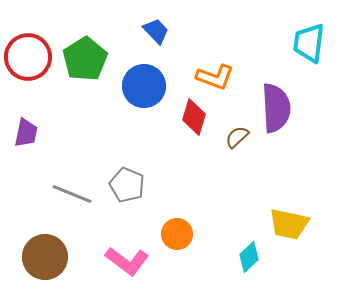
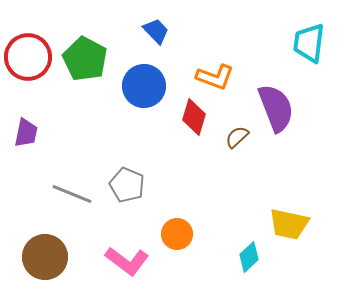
green pentagon: rotated 12 degrees counterclockwise
purple semicircle: rotated 18 degrees counterclockwise
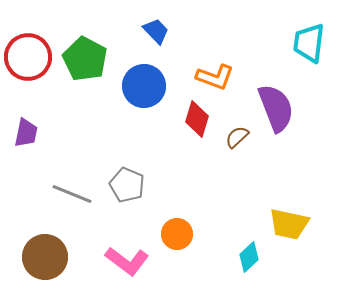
red diamond: moved 3 px right, 2 px down
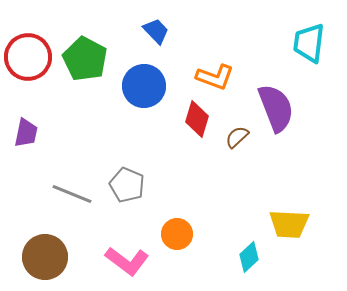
yellow trapezoid: rotated 9 degrees counterclockwise
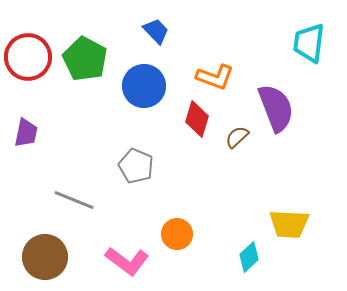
gray pentagon: moved 9 px right, 19 px up
gray line: moved 2 px right, 6 px down
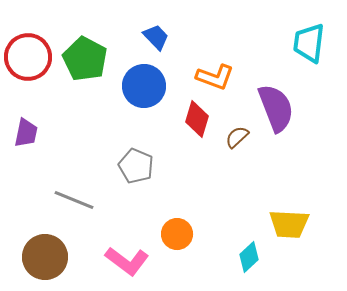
blue trapezoid: moved 6 px down
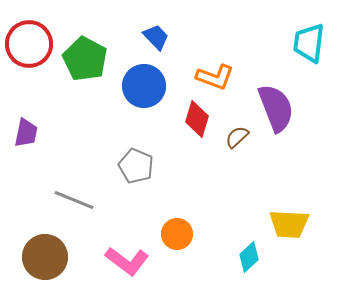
red circle: moved 1 px right, 13 px up
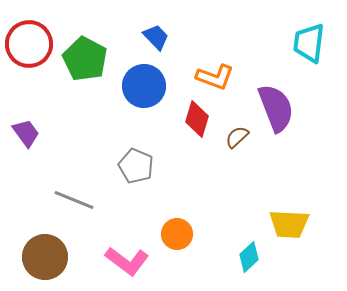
purple trapezoid: rotated 48 degrees counterclockwise
